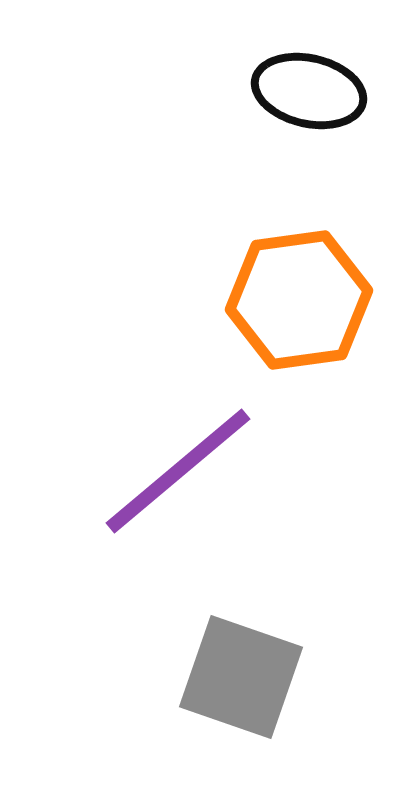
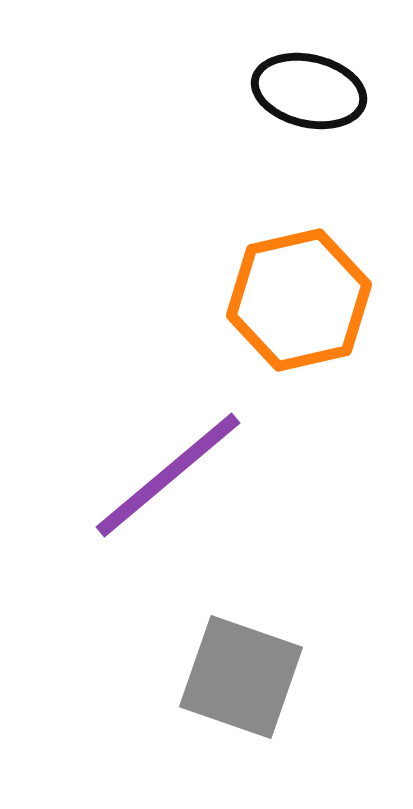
orange hexagon: rotated 5 degrees counterclockwise
purple line: moved 10 px left, 4 px down
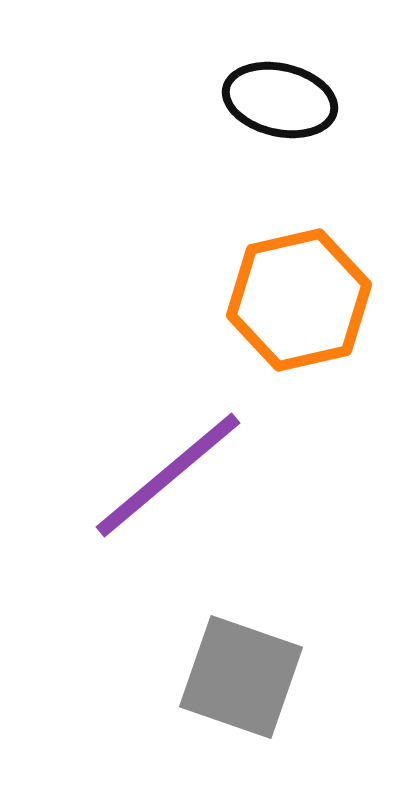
black ellipse: moved 29 px left, 9 px down
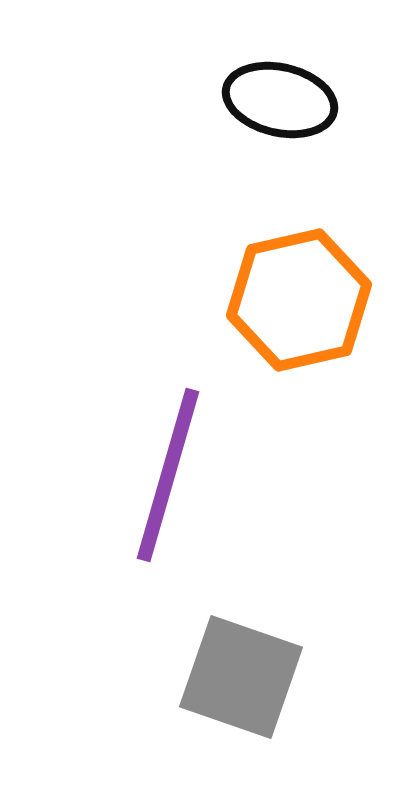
purple line: rotated 34 degrees counterclockwise
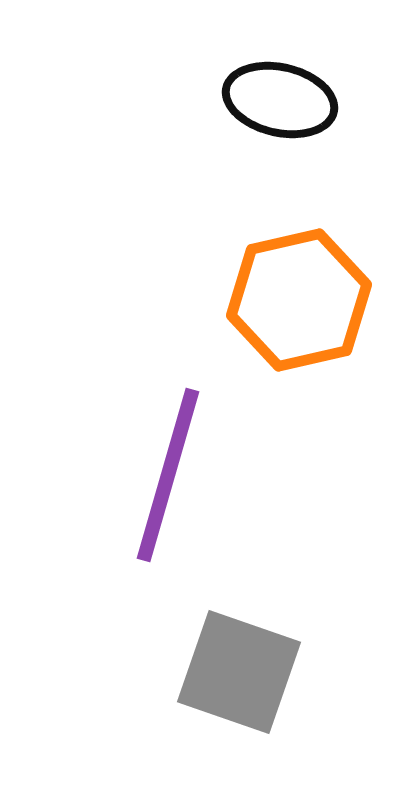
gray square: moved 2 px left, 5 px up
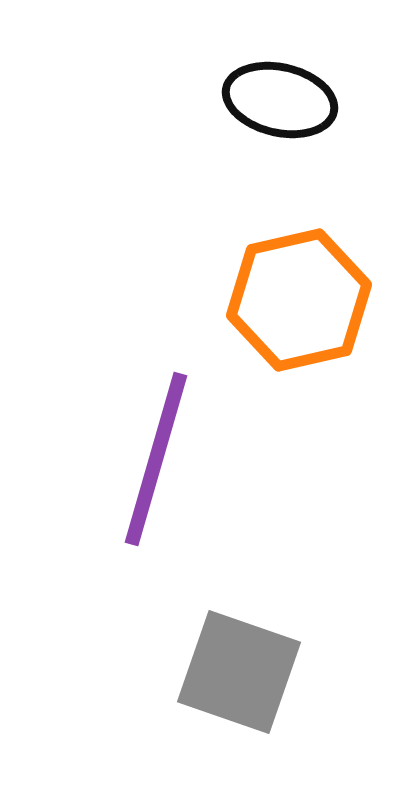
purple line: moved 12 px left, 16 px up
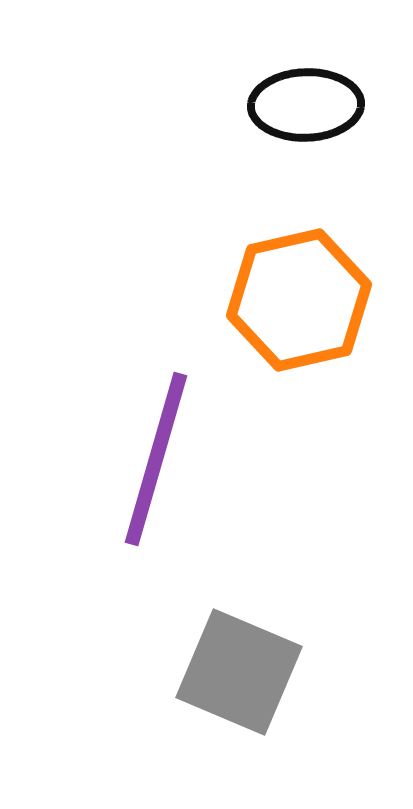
black ellipse: moved 26 px right, 5 px down; rotated 15 degrees counterclockwise
gray square: rotated 4 degrees clockwise
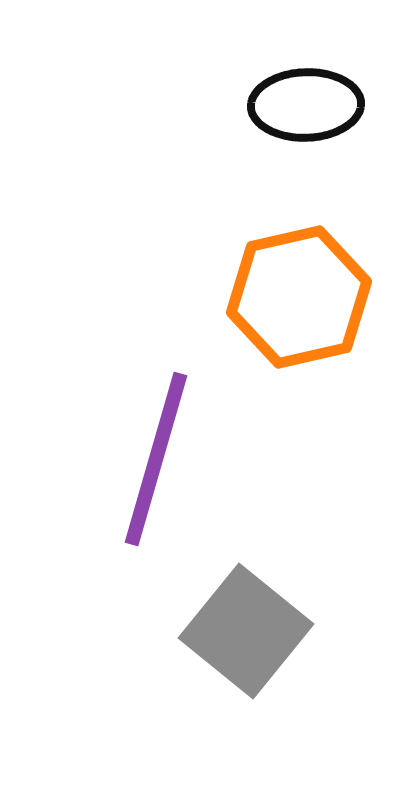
orange hexagon: moved 3 px up
gray square: moved 7 px right, 41 px up; rotated 16 degrees clockwise
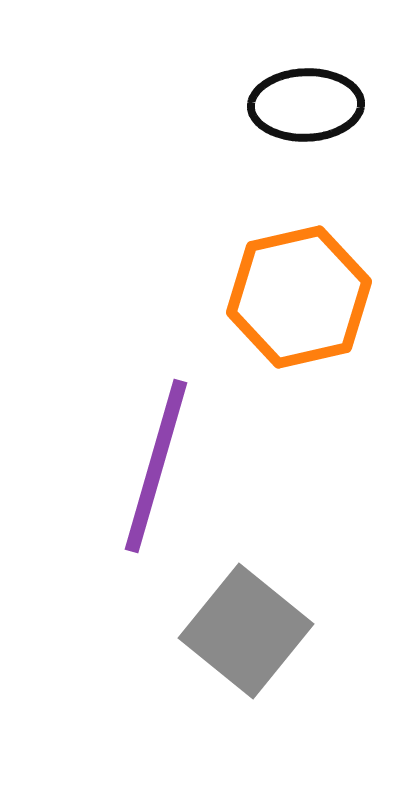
purple line: moved 7 px down
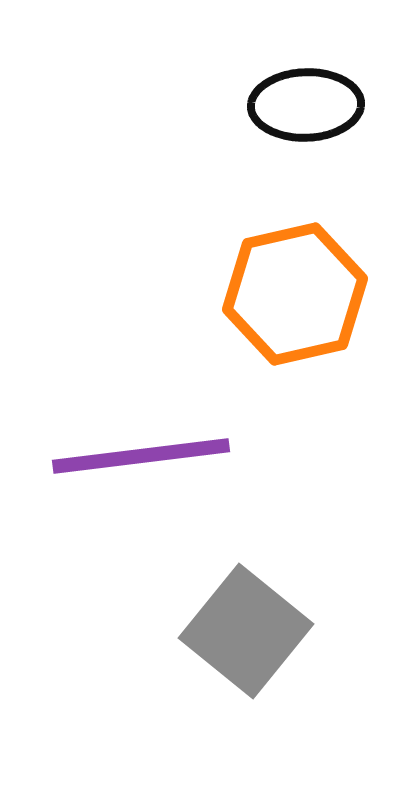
orange hexagon: moved 4 px left, 3 px up
purple line: moved 15 px left, 10 px up; rotated 67 degrees clockwise
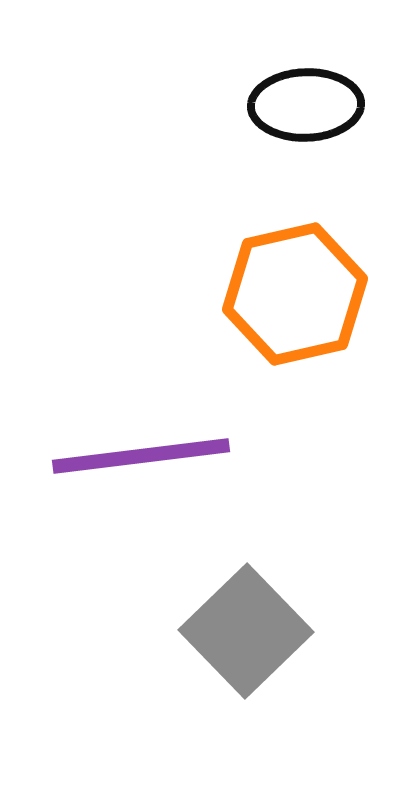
gray square: rotated 7 degrees clockwise
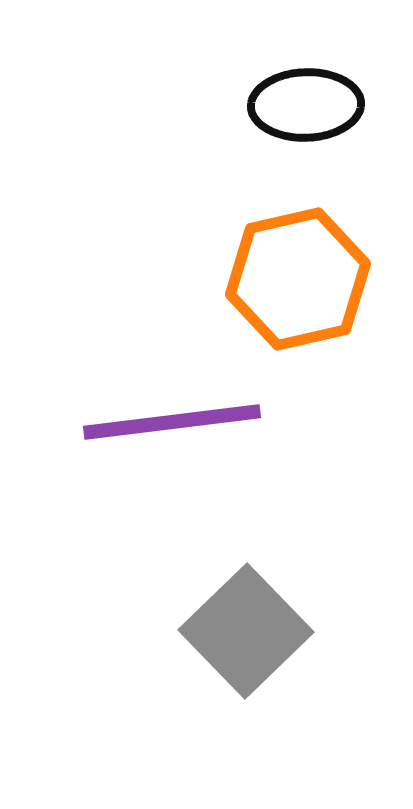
orange hexagon: moved 3 px right, 15 px up
purple line: moved 31 px right, 34 px up
